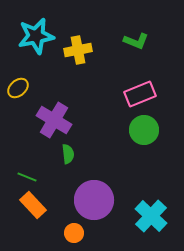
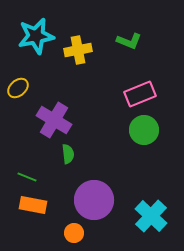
green L-shape: moved 7 px left
orange rectangle: rotated 36 degrees counterclockwise
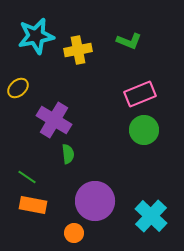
green line: rotated 12 degrees clockwise
purple circle: moved 1 px right, 1 px down
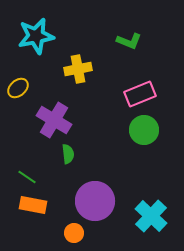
yellow cross: moved 19 px down
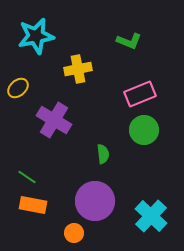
green semicircle: moved 35 px right
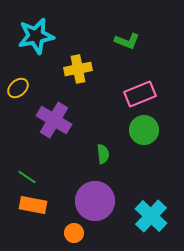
green L-shape: moved 2 px left
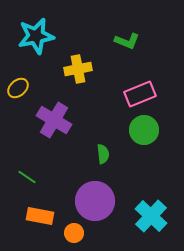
orange rectangle: moved 7 px right, 11 px down
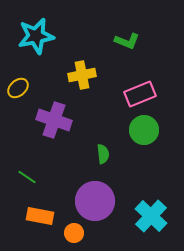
yellow cross: moved 4 px right, 6 px down
purple cross: rotated 12 degrees counterclockwise
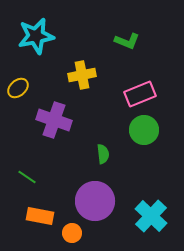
orange circle: moved 2 px left
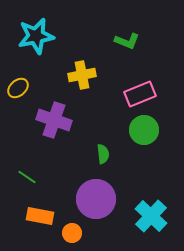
purple circle: moved 1 px right, 2 px up
